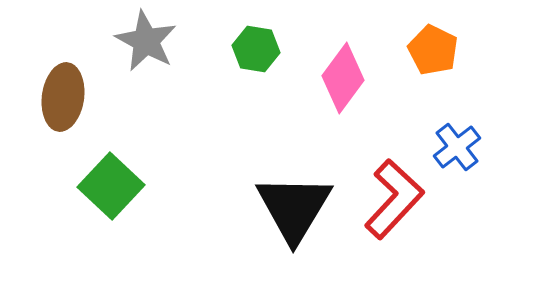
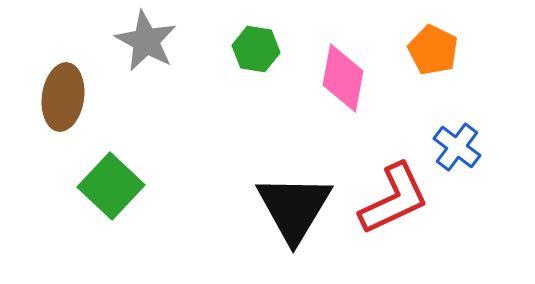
pink diamond: rotated 26 degrees counterclockwise
blue cross: rotated 15 degrees counterclockwise
red L-shape: rotated 22 degrees clockwise
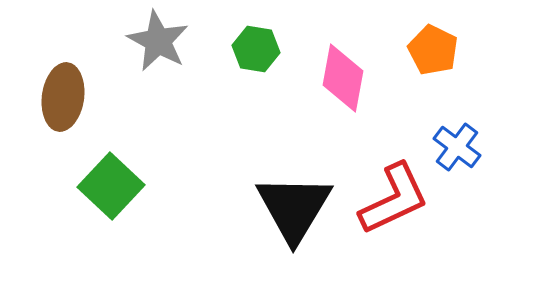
gray star: moved 12 px right
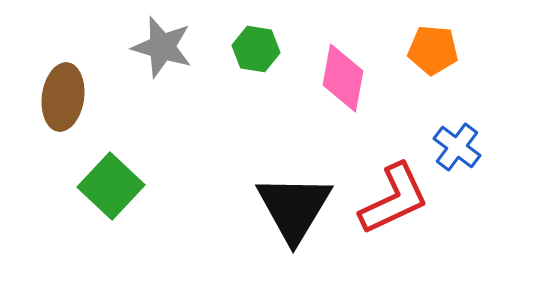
gray star: moved 4 px right, 6 px down; rotated 12 degrees counterclockwise
orange pentagon: rotated 21 degrees counterclockwise
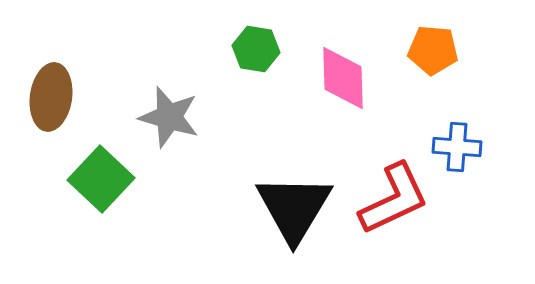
gray star: moved 7 px right, 70 px down
pink diamond: rotated 12 degrees counterclockwise
brown ellipse: moved 12 px left
blue cross: rotated 33 degrees counterclockwise
green square: moved 10 px left, 7 px up
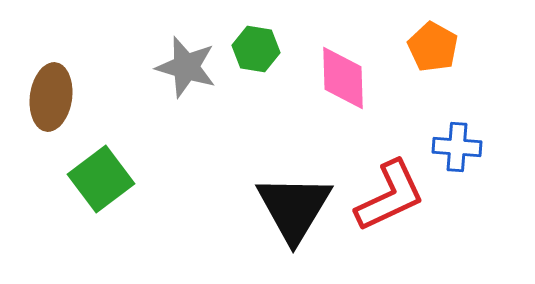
orange pentagon: moved 3 px up; rotated 24 degrees clockwise
gray star: moved 17 px right, 50 px up
green square: rotated 10 degrees clockwise
red L-shape: moved 4 px left, 3 px up
